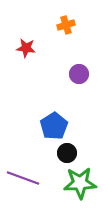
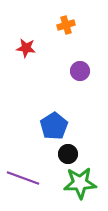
purple circle: moved 1 px right, 3 px up
black circle: moved 1 px right, 1 px down
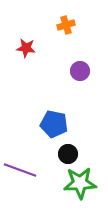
blue pentagon: moved 2 px up; rotated 28 degrees counterclockwise
purple line: moved 3 px left, 8 px up
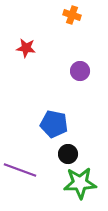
orange cross: moved 6 px right, 10 px up; rotated 36 degrees clockwise
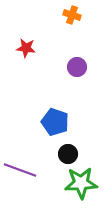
purple circle: moved 3 px left, 4 px up
blue pentagon: moved 1 px right, 2 px up; rotated 8 degrees clockwise
green star: moved 1 px right
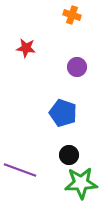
blue pentagon: moved 8 px right, 9 px up
black circle: moved 1 px right, 1 px down
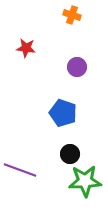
black circle: moved 1 px right, 1 px up
green star: moved 4 px right, 2 px up
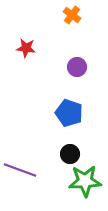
orange cross: rotated 18 degrees clockwise
blue pentagon: moved 6 px right
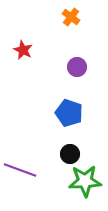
orange cross: moved 1 px left, 2 px down
red star: moved 3 px left, 2 px down; rotated 18 degrees clockwise
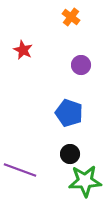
purple circle: moved 4 px right, 2 px up
